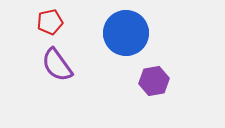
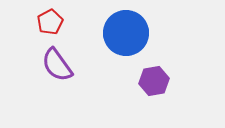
red pentagon: rotated 15 degrees counterclockwise
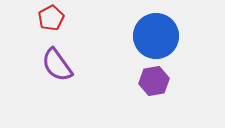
red pentagon: moved 1 px right, 4 px up
blue circle: moved 30 px right, 3 px down
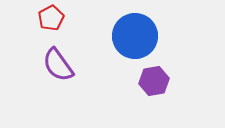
blue circle: moved 21 px left
purple semicircle: moved 1 px right
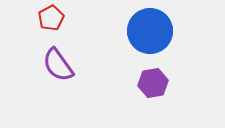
blue circle: moved 15 px right, 5 px up
purple hexagon: moved 1 px left, 2 px down
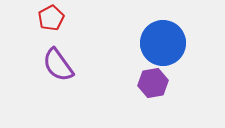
blue circle: moved 13 px right, 12 px down
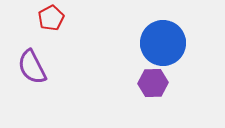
purple semicircle: moved 26 px left, 2 px down; rotated 9 degrees clockwise
purple hexagon: rotated 8 degrees clockwise
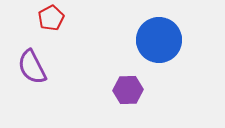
blue circle: moved 4 px left, 3 px up
purple hexagon: moved 25 px left, 7 px down
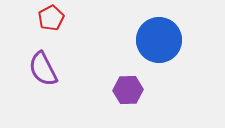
purple semicircle: moved 11 px right, 2 px down
